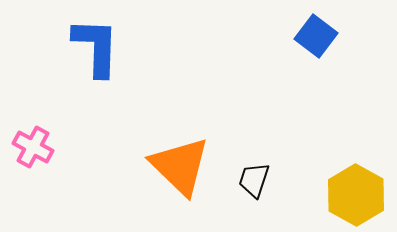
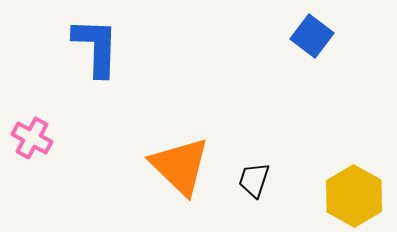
blue square: moved 4 px left
pink cross: moved 1 px left, 9 px up
yellow hexagon: moved 2 px left, 1 px down
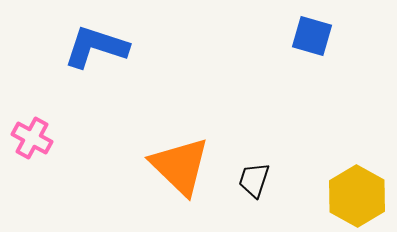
blue square: rotated 21 degrees counterclockwise
blue L-shape: rotated 74 degrees counterclockwise
yellow hexagon: moved 3 px right
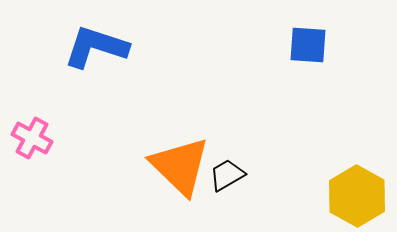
blue square: moved 4 px left, 9 px down; rotated 12 degrees counterclockwise
black trapezoid: moved 27 px left, 5 px up; rotated 42 degrees clockwise
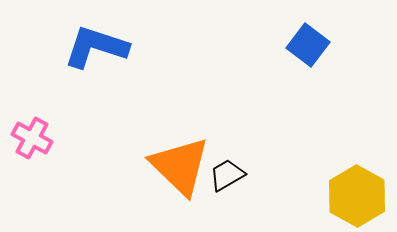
blue square: rotated 33 degrees clockwise
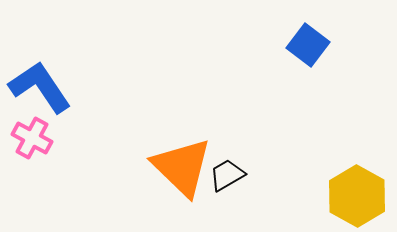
blue L-shape: moved 56 px left, 40 px down; rotated 38 degrees clockwise
orange triangle: moved 2 px right, 1 px down
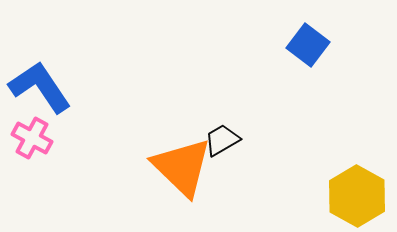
black trapezoid: moved 5 px left, 35 px up
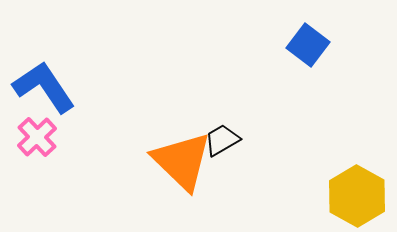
blue L-shape: moved 4 px right
pink cross: moved 5 px right, 1 px up; rotated 18 degrees clockwise
orange triangle: moved 6 px up
